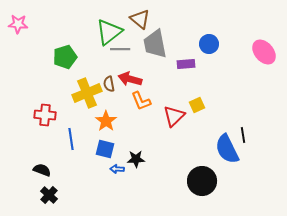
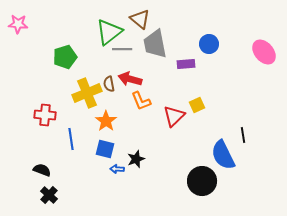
gray line: moved 2 px right
blue semicircle: moved 4 px left, 6 px down
black star: rotated 18 degrees counterclockwise
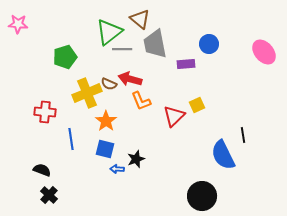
brown semicircle: rotated 56 degrees counterclockwise
red cross: moved 3 px up
black circle: moved 15 px down
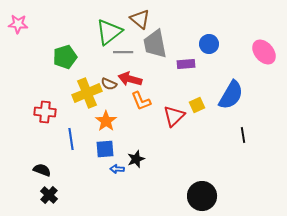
gray line: moved 1 px right, 3 px down
blue square: rotated 18 degrees counterclockwise
blue semicircle: moved 8 px right, 60 px up; rotated 124 degrees counterclockwise
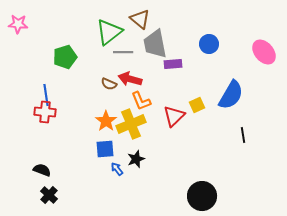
purple rectangle: moved 13 px left
yellow cross: moved 44 px right, 31 px down
blue line: moved 25 px left, 44 px up
blue arrow: rotated 48 degrees clockwise
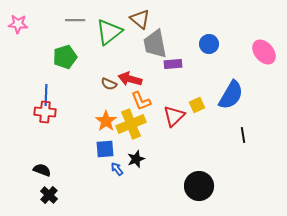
gray line: moved 48 px left, 32 px up
blue line: rotated 10 degrees clockwise
black circle: moved 3 px left, 10 px up
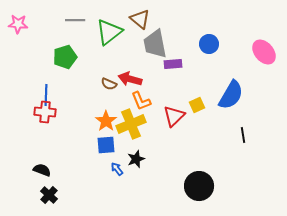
blue square: moved 1 px right, 4 px up
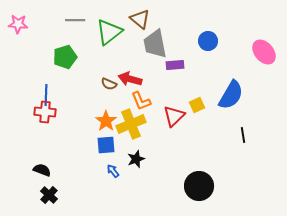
blue circle: moved 1 px left, 3 px up
purple rectangle: moved 2 px right, 1 px down
blue arrow: moved 4 px left, 2 px down
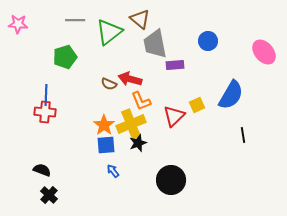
orange star: moved 2 px left, 4 px down
black star: moved 2 px right, 16 px up
black circle: moved 28 px left, 6 px up
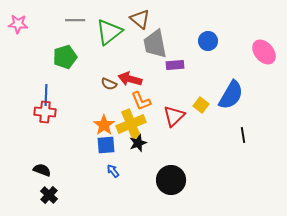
yellow square: moved 4 px right; rotated 28 degrees counterclockwise
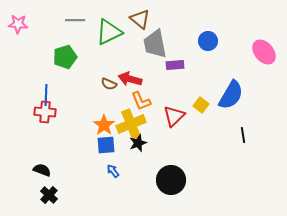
green triangle: rotated 12 degrees clockwise
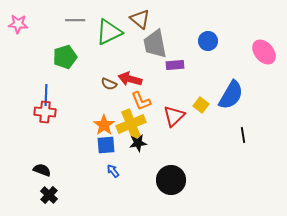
black star: rotated 12 degrees clockwise
